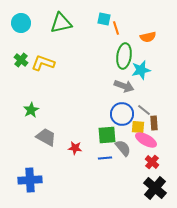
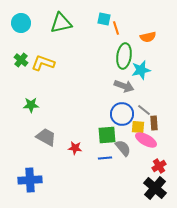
green star: moved 5 px up; rotated 28 degrees clockwise
red cross: moved 7 px right, 4 px down; rotated 16 degrees clockwise
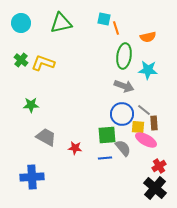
cyan star: moved 7 px right; rotated 18 degrees clockwise
blue cross: moved 2 px right, 3 px up
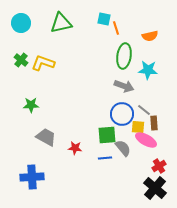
orange semicircle: moved 2 px right, 1 px up
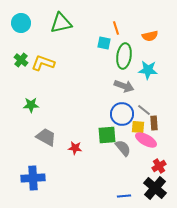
cyan square: moved 24 px down
blue line: moved 19 px right, 38 px down
blue cross: moved 1 px right, 1 px down
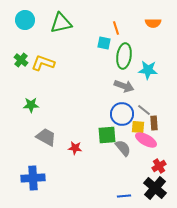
cyan circle: moved 4 px right, 3 px up
orange semicircle: moved 3 px right, 13 px up; rotated 14 degrees clockwise
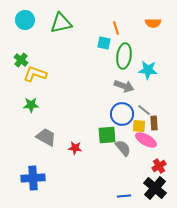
yellow L-shape: moved 8 px left, 11 px down
yellow square: moved 1 px right, 1 px up
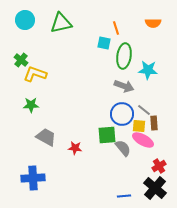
pink ellipse: moved 3 px left
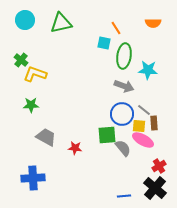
orange line: rotated 16 degrees counterclockwise
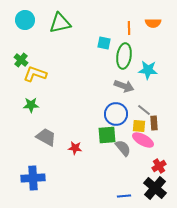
green triangle: moved 1 px left
orange line: moved 13 px right; rotated 32 degrees clockwise
blue circle: moved 6 px left
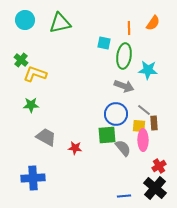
orange semicircle: rotated 56 degrees counterclockwise
pink ellipse: rotated 60 degrees clockwise
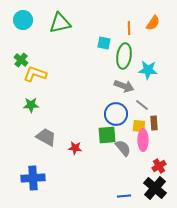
cyan circle: moved 2 px left
gray line: moved 2 px left, 5 px up
